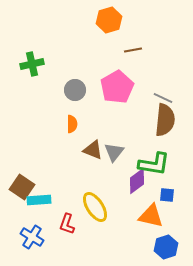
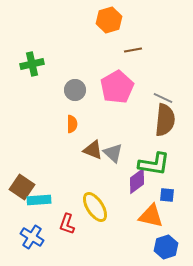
gray triangle: moved 1 px left, 1 px down; rotated 25 degrees counterclockwise
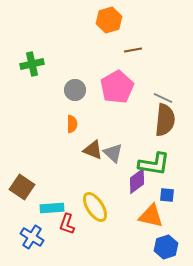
cyan rectangle: moved 13 px right, 8 px down
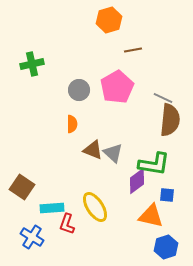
gray circle: moved 4 px right
brown semicircle: moved 5 px right
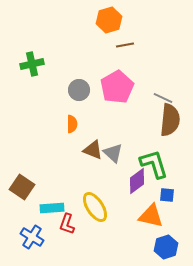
brown line: moved 8 px left, 5 px up
green L-shape: rotated 116 degrees counterclockwise
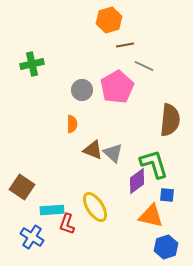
gray circle: moved 3 px right
gray line: moved 19 px left, 32 px up
cyan rectangle: moved 2 px down
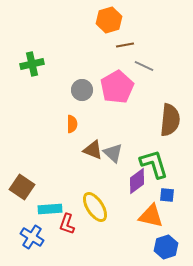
cyan rectangle: moved 2 px left, 1 px up
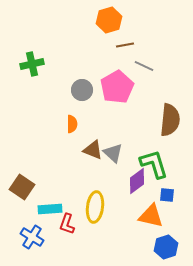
yellow ellipse: rotated 40 degrees clockwise
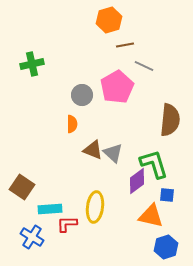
gray circle: moved 5 px down
red L-shape: rotated 70 degrees clockwise
